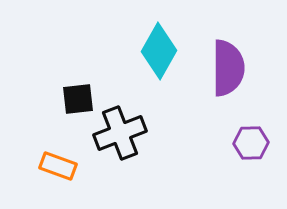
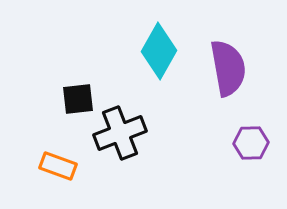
purple semicircle: rotated 10 degrees counterclockwise
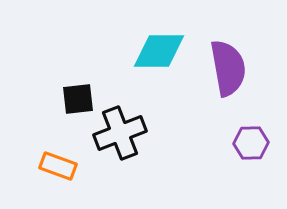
cyan diamond: rotated 60 degrees clockwise
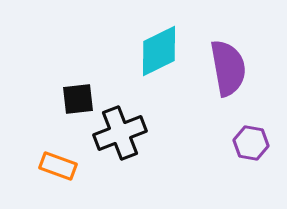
cyan diamond: rotated 26 degrees counterclockwise
purple hexagon: rotated 12 degrees clockwise
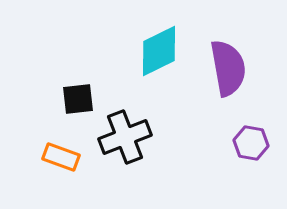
black cross: moved 5 px right, 4 px down
orange rectangle: moved 3 px right, 9 px up
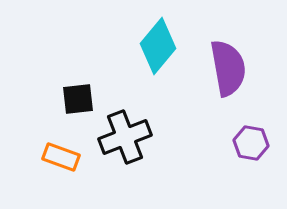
cyan diamond: moved 1 px left, 5 px up; rotated 24 degrees counterclockwise
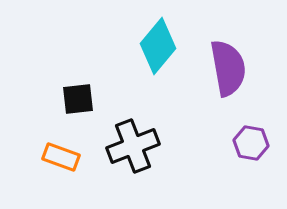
black cross: moved 8 px right, 9 px down
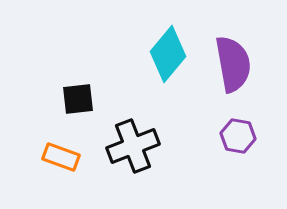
cyan diamond: moved 10 px right, 8 px down
purple semicircle: moved 5 px right, 4 px up
purple hexagon: moved 13 px left, 7 px up
